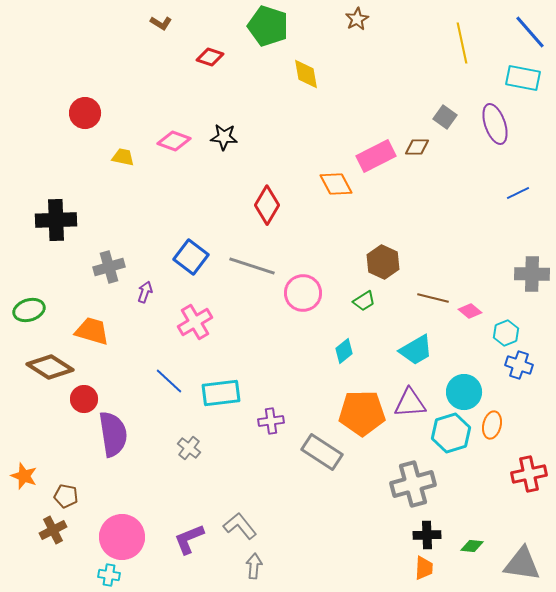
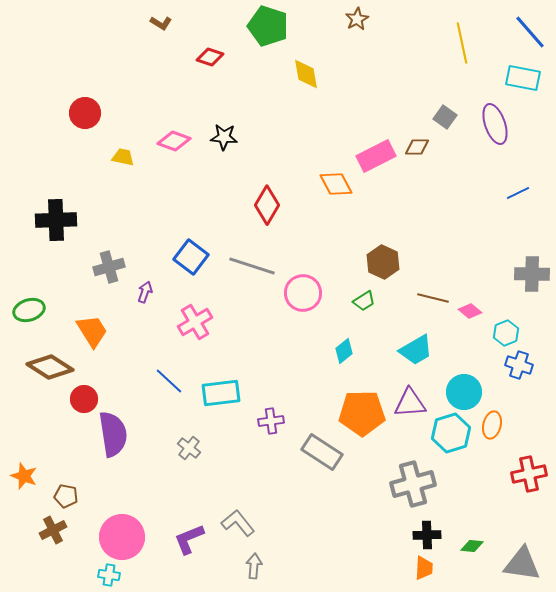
orange trapezoid at (92, 331): rotated 42 degrees clockwise
gray L-shape at (240, 526): moved 2 px left, 3 px up
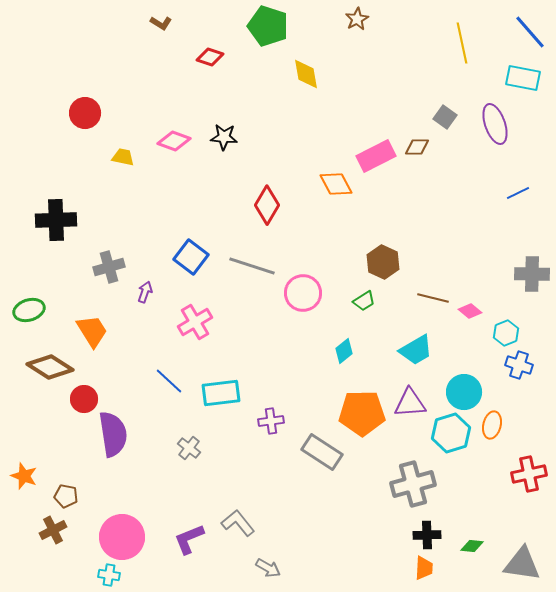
gray arrow at (254, 566): moved 14 px right, 2 px down; rotated 115 degrees clockwise
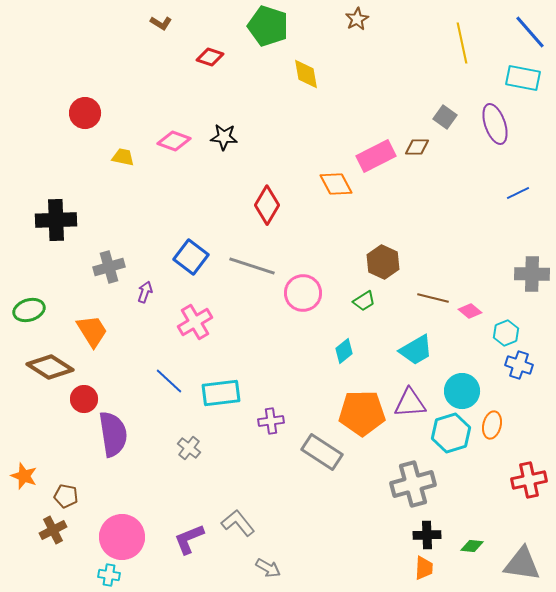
cyan circle at (464, 392): moved 2 px left, 1 px up
red cross at (529, 474): moved 6 px down
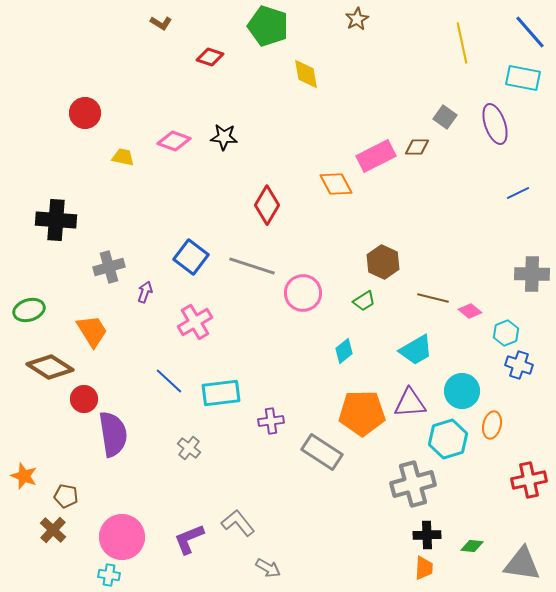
black cross at (56, 220): rotated 6 degrees clockwise
cyan hexagon at (451, 433): moved 3 px left, 6 px down
brown cross at (53, 530): rotated 20 degrees counterclockwise
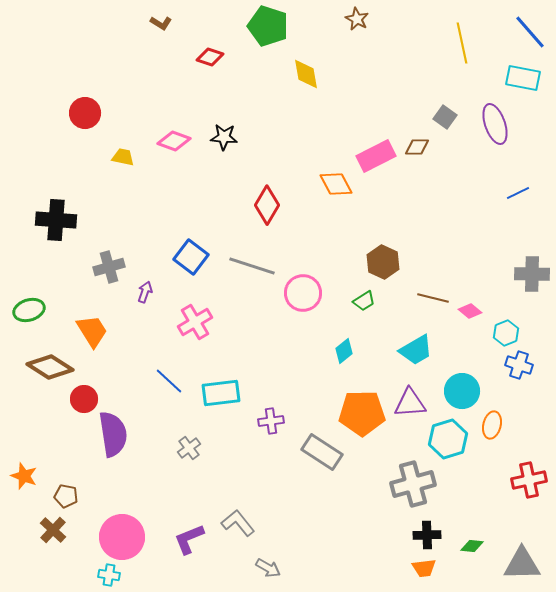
brown star at (357, 19): rotated 15 degrees counterclockwise
gray cross at (189, 448): rotated 15 degrees clockwise
gray triangle at (522, 564): rotated 9 degrees counterclockwise
orange trapezoid at (424, 568): rotated 80 degrees clockwise
